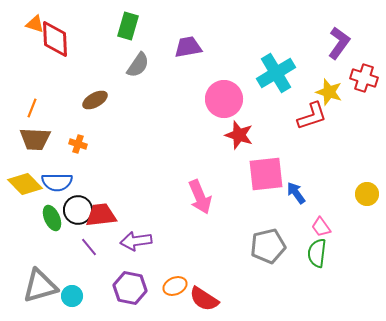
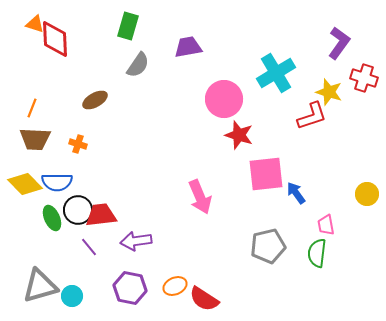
pink trapezoid: moved 5 px right, 2 px up; rotated 25 degrees clockwise
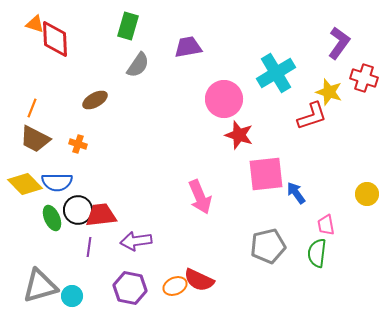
brown trapezoid: rotated 24 degrees clockwise
purple line: rotated 48 degrees clockwise
red semicircle: moved 5 px left, 19 px up; rotated 8 degrees counterclockwise
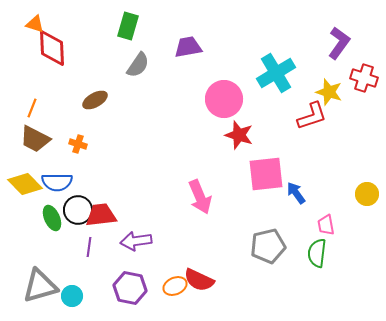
red diamond: moved 3 px left, 9 px down
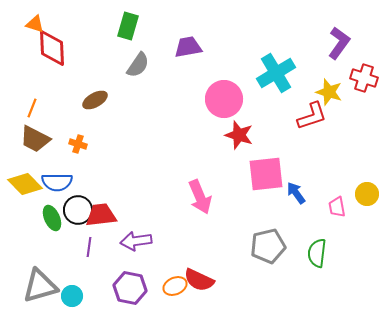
pink trapezoid: moved 11 px right, 18 px up
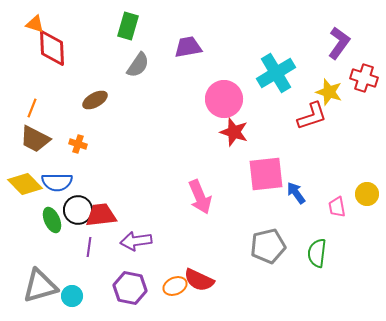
red star: moved 5 px left, 3 px up
green ellipse: moved 2 px down
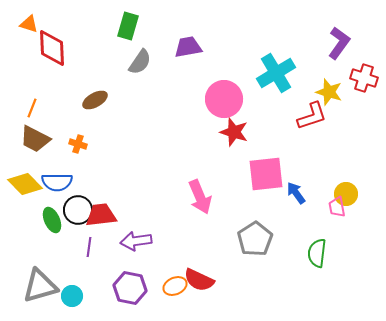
orange triangle: moved 6 px left
gray semicircle: moved 2 px right, 3 px up
yellow circle: moved 21 px left
gray pentagon: moved 13 px left, 7 px up; rotated 20 degrees counterclockwise
